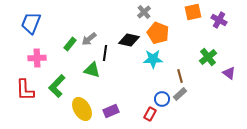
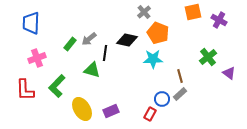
blue trapezoid: rotated 20 degrees counterclockwise
black diamond: moved 2 px left
pink cross: rotated 18 degrees counterclockwise
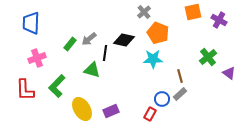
black diamond: moved 3 px left
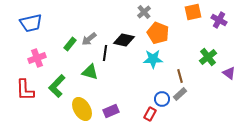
blue trapezoid: rotated 105 degrees counterclockwise
green triangle: moved 2 px left, 2 px down
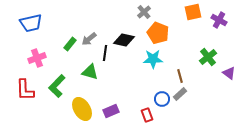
red rectangle: moved 3 px left, 1 px down; rotated 48 degrees counterclockwise
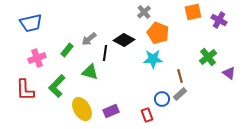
black diamond: rotated 15 degrees clockwise
green rectangle: moved 3 px left, 6 px down
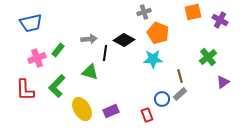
gray cross: rotated 24 degrees clockwise
purple cross: moved 1 px right
gray arrow: rotated 147 degrees counterclockwise
green rectangle: moved 9 px left
purple triangle: moved 6 px left, 9 px down; rotated 48 degrees clockwise
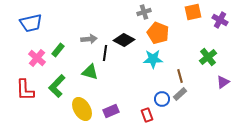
pink cross: rotated 30 degrees counterclockwise
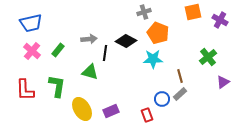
black diamond: moved 2 px right, 1 px down
pink cross: moved 5 px left, 7 px up
green L-shape: rotated 145 degrees clockwise
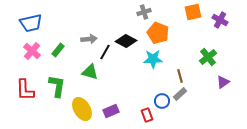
black line: moved 1 px up; rotated 21 degrees clockwise
blue circle: moved 2 px down
